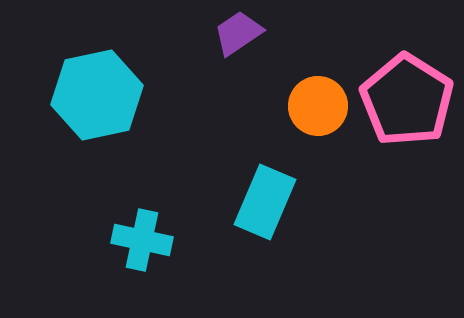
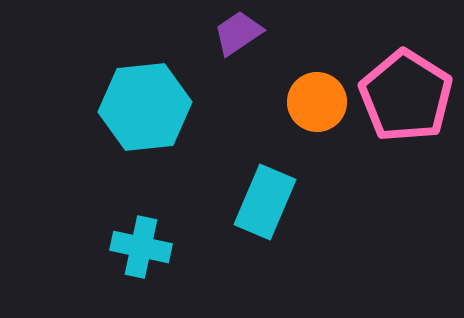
cyan hexagon: moved 48 px right, 12 px down; rotated 6 degrees clockwise
pink pentagon: moved 1 px left, 4 px up
orange circle: moved 1 px left, 4 px up
cyan cross: moved 1 px left, 7 px down
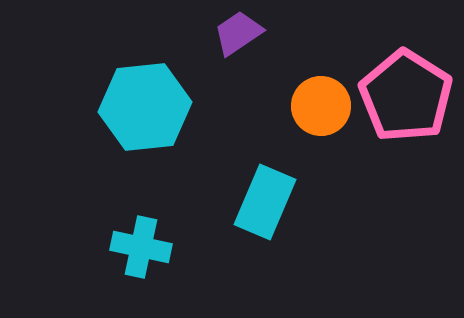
orange circle: moved 4 px right, 4 px down
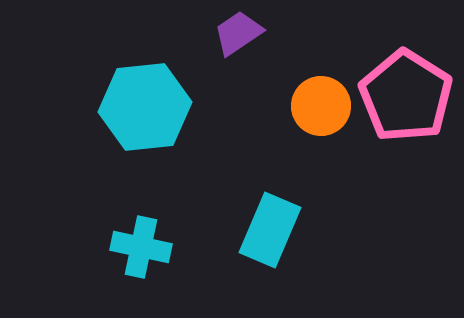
cyan rectangle: moved 5 px right, 28 px down
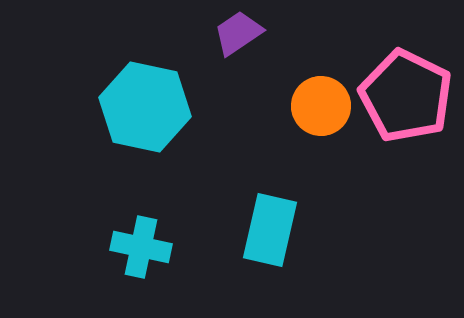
pink pentagon: rotated 6 degrees counterclockwise
cyan hexagon: rotated 18 degrees clockwise
cyan rectangle: rotated 10 degrees counterclockwise
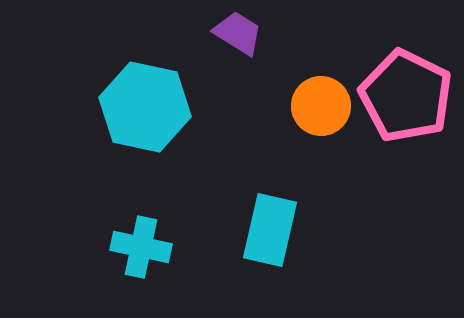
purple trapezoid: rotated 66 degrees clockwise
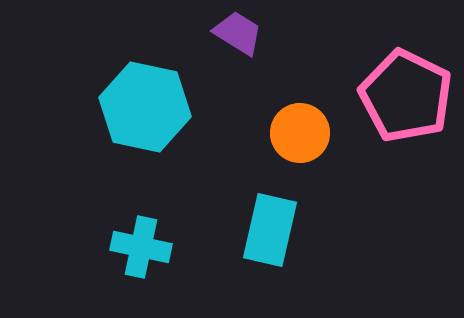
orange circle: moved 21 px left, 27 px down
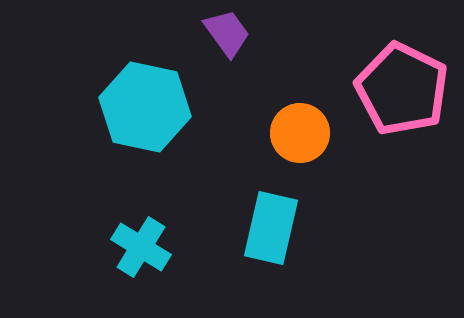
purple trapezoid: moved 11 px left; rotated 22 degrees clockwise
pink pentagon: moved 4 px left, 7 px up
cyan rectangle: moved 1 px right, 2 px up
cyan cross: rotated 20 degrees clockwise
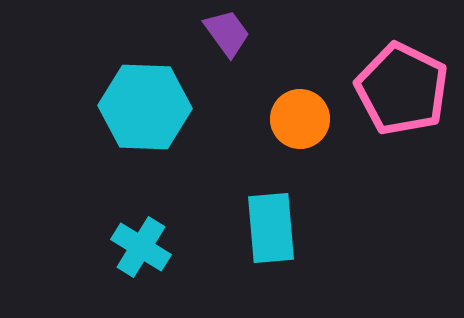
cyan hexagon: rotated 10 degrees counterclockwise
orange circle: moved 14 px up
cyan rectangle: rotated 18 degrees counterclockwise
